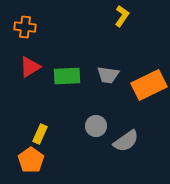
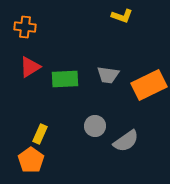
yellow L-shape: rotated 75 degrees clockwise
green rectangle: moved 2 px left, 3 px down
gray circle: moved 1 px left
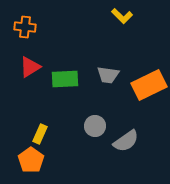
yellow L-shape: rotated 25 degrees clockwise
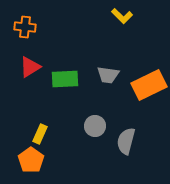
gray semicircle: rotated 140 degrees clockwise
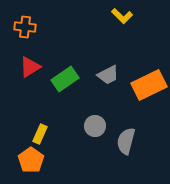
gray trapezoid: rotated 35 degrees counterclockwise
green rectangle: rotated 32 degrees counterclockwise
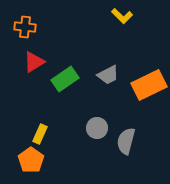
red triangle: moved 4 px right, 5 px up
gray circle: moved 2 px right, 2 px down
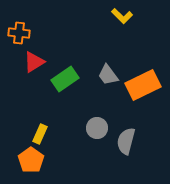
orange cross: moved 6 px left, 6 px down
gray trapezoid: rotated 80 degrees clockwise
orange rectangle: moved 6 px left
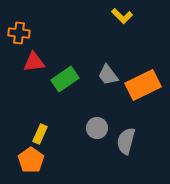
red triangle: rotated 25 degrees clockwise
